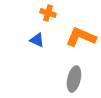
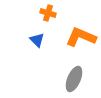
blue triangle: rotated 21 degrees clockwise
gray ellipse: rotated 10 degrees clockwise
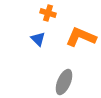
blue triangle: moved 1 px right, 1 px up
gray ellipse: moved 10 px left, 3 px down
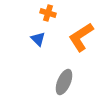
orange L-shape: rotated 56 degrees counterclockwise
